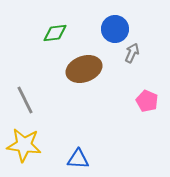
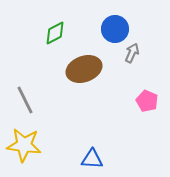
green diamond: rotated 20 degrees counterclockwise
blue triangle: moved 14 px right
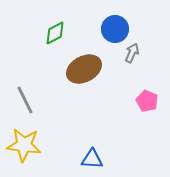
brown ellipse: rotated 8 degrees counterclockwise
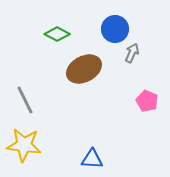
green diamond: moved 2 px right, 1 px down; rotated 55 degrees clockwise
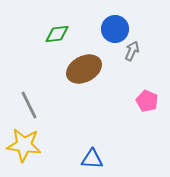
green diamond: rotated 35 degrees counterclockwise
gray arrow: moved 2 px up
gray line: moved 4 px right, 5 px down
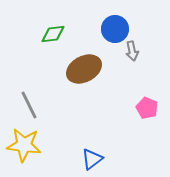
green diamond: moved 4 px left
gray arrow: rotated 144 degrees clockwise
pink pentagon: moved 7 px down
blue triangle: rotated 40 degrees counterclockwise
